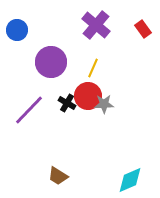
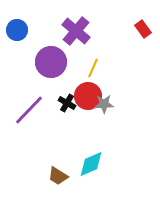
purple cross: moved 20 px left, 6 px down
cyan diamond: moved 39 px left, 16 px up
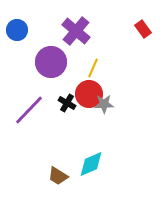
red circle: moved 1 px right, 2 px up
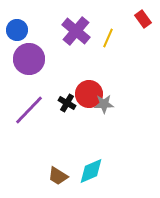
red rectangle: moved 10 px up
purple circle: moved 22 px left, 3 px up
yellow line: moved 15 px right, 30 px up
cyan diamond: moved 7 px down
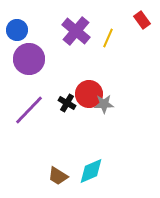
red rectangle: moved 1 px left, 1 px down
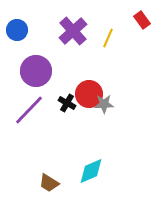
purple cross: moved 3 px left; rotated 8 degrees clockwise
purple circle: moved 7 px right, 12 px down
brown trapezoid: moved 9 px left, 7 px down
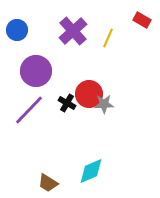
red rectangle: rotated 24 degrees counterclockwise
brown trapezoid: moved 1 px left
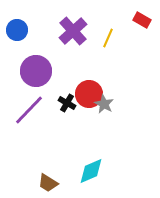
gray star: rotated 30 degrees clockwise
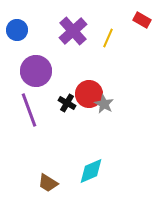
purple line: rotated 64 degrees counterclockwise
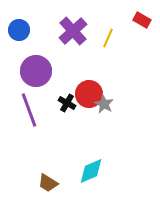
blue circle: moved 2 px right
